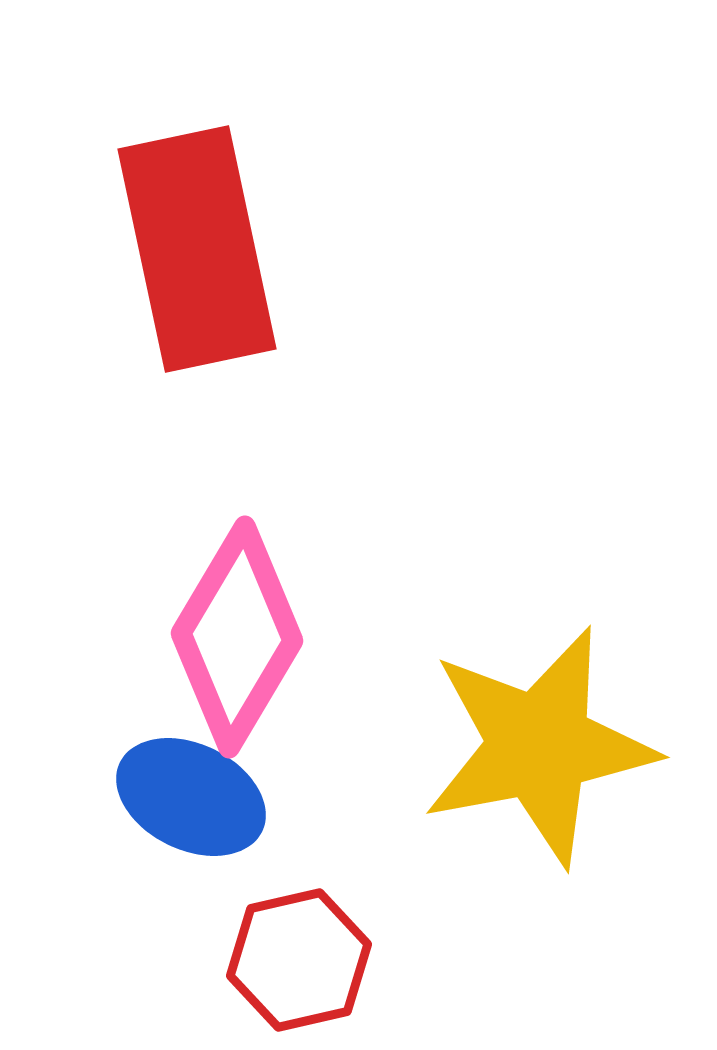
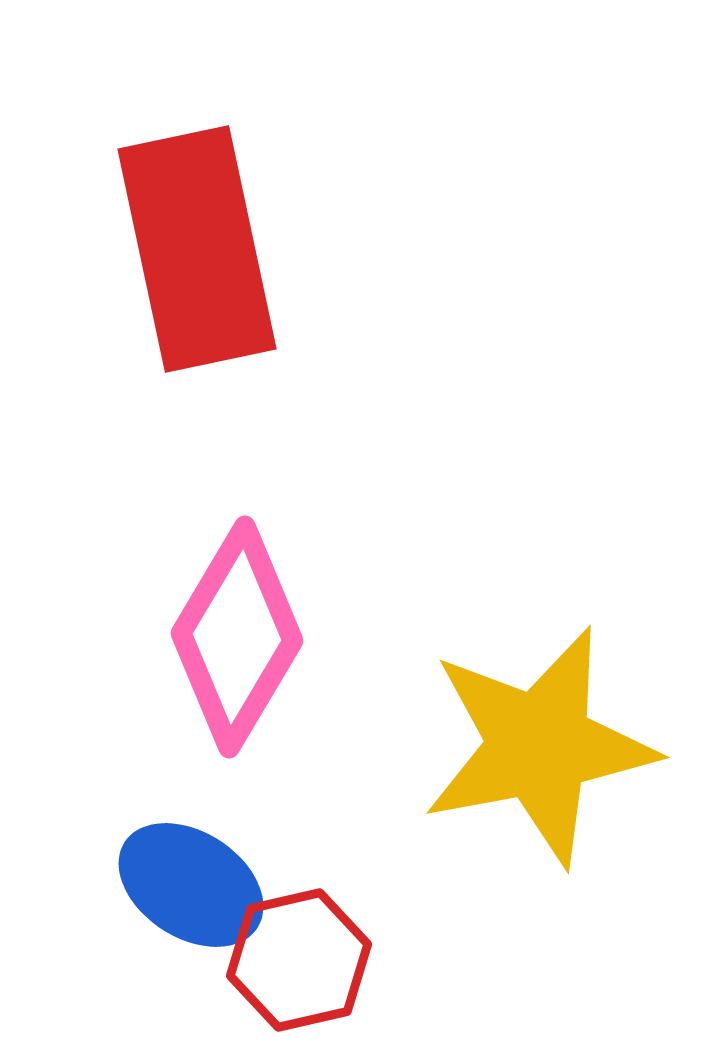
blue ellipse: moved 88 px down; rotated 7 degrees clockwise
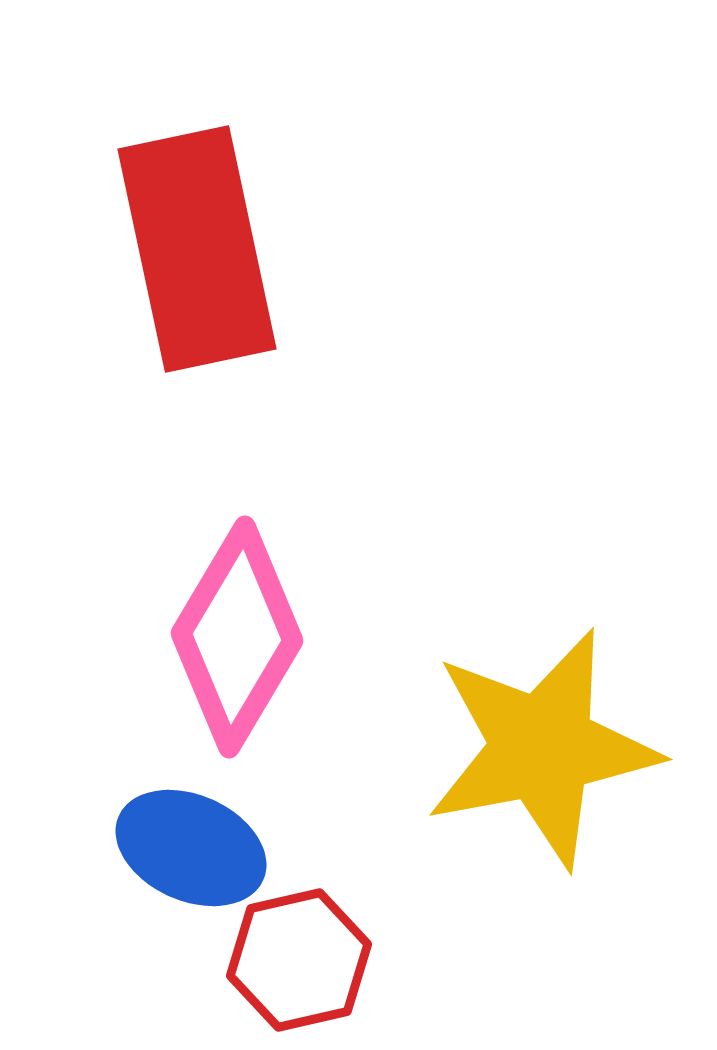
yellow star: moved 3 px right, 2 px down
blue ellipse: moved 37 px up; rotated 9 degrees counterclockwise
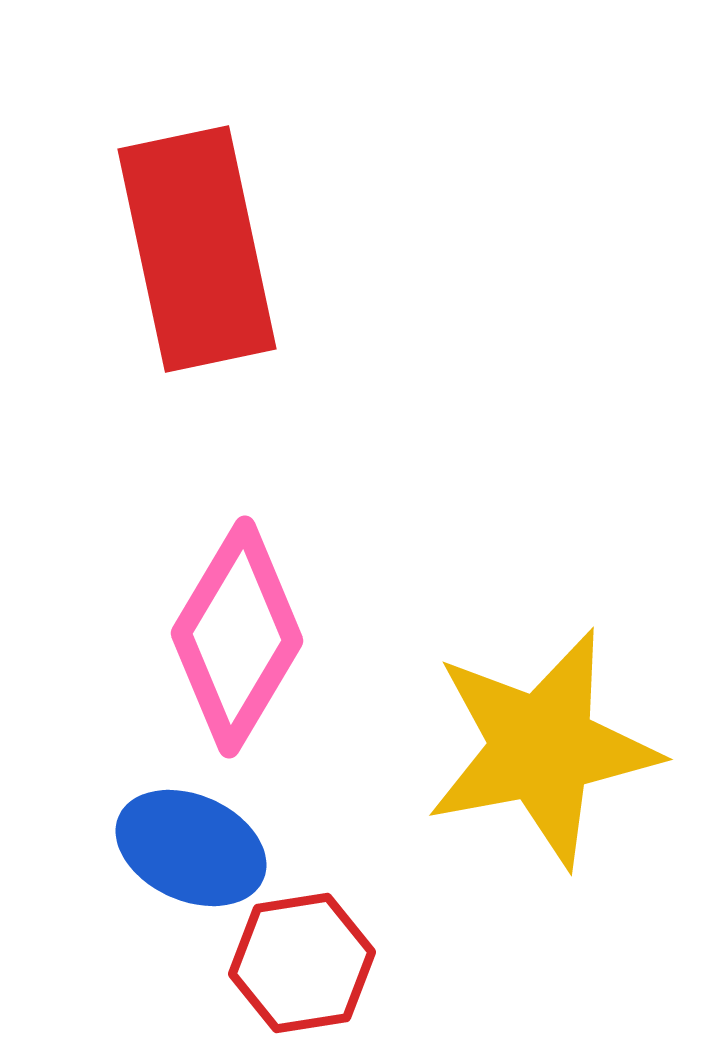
red hexagon: moved 3 px right, 3 px down; rotated 4 degrees clockwise
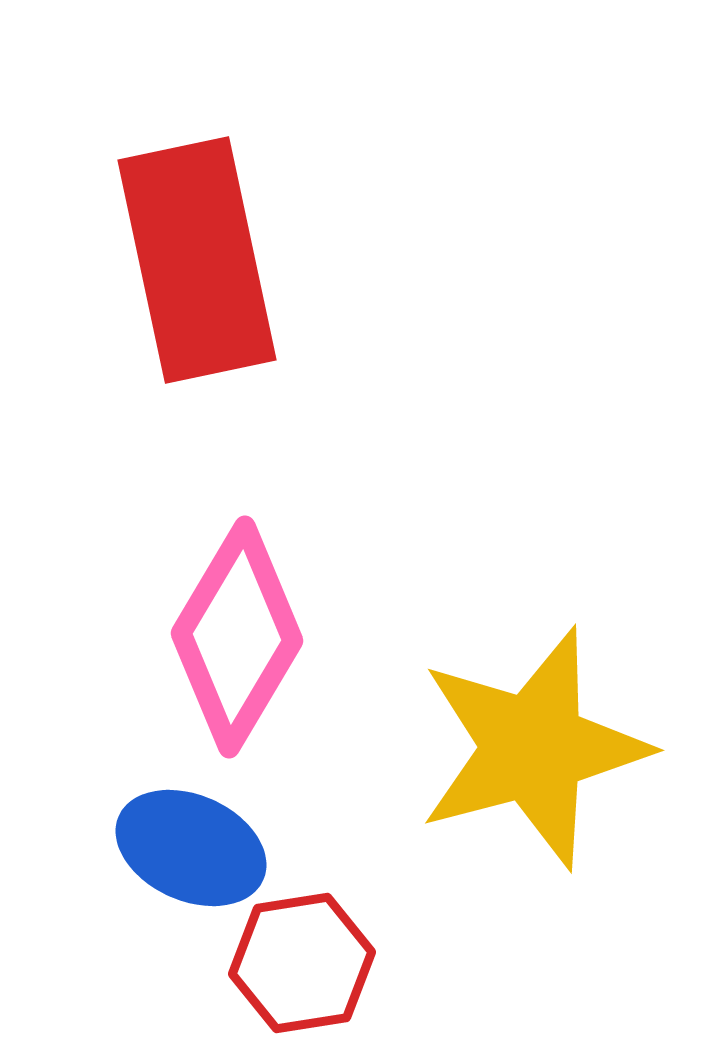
red rectangle: moved 11 px down
yellow star: moved 9 px left; rotated 4 degrees counterclockwise
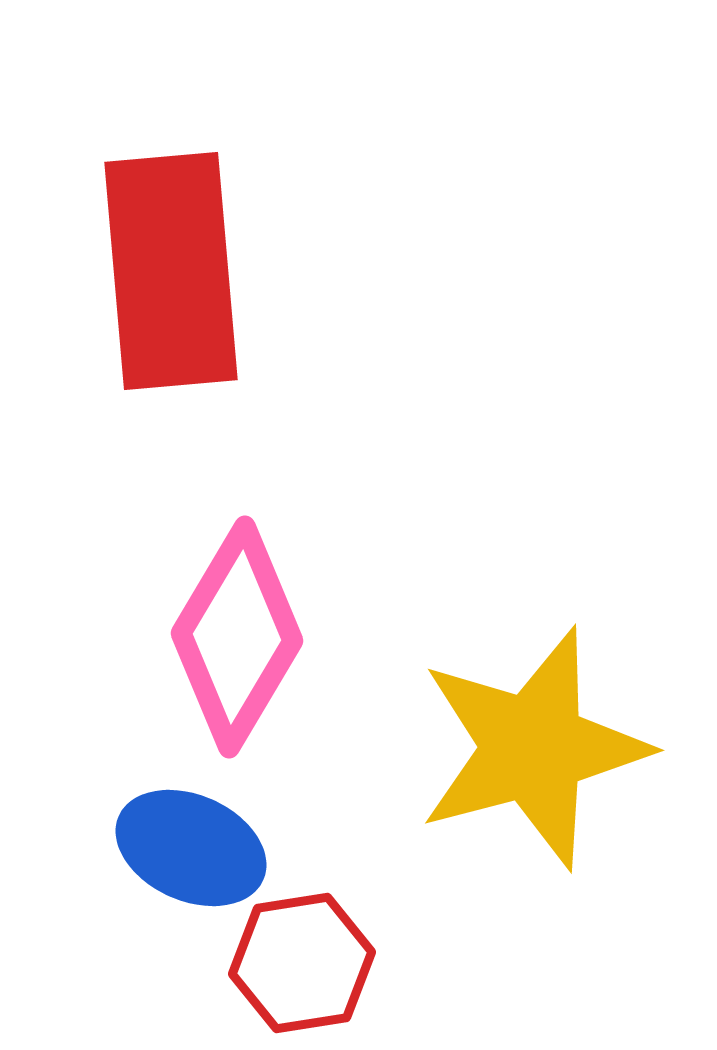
red rectangle: moved 26 px left, 11 px down; rotated 7 degrees clockwise
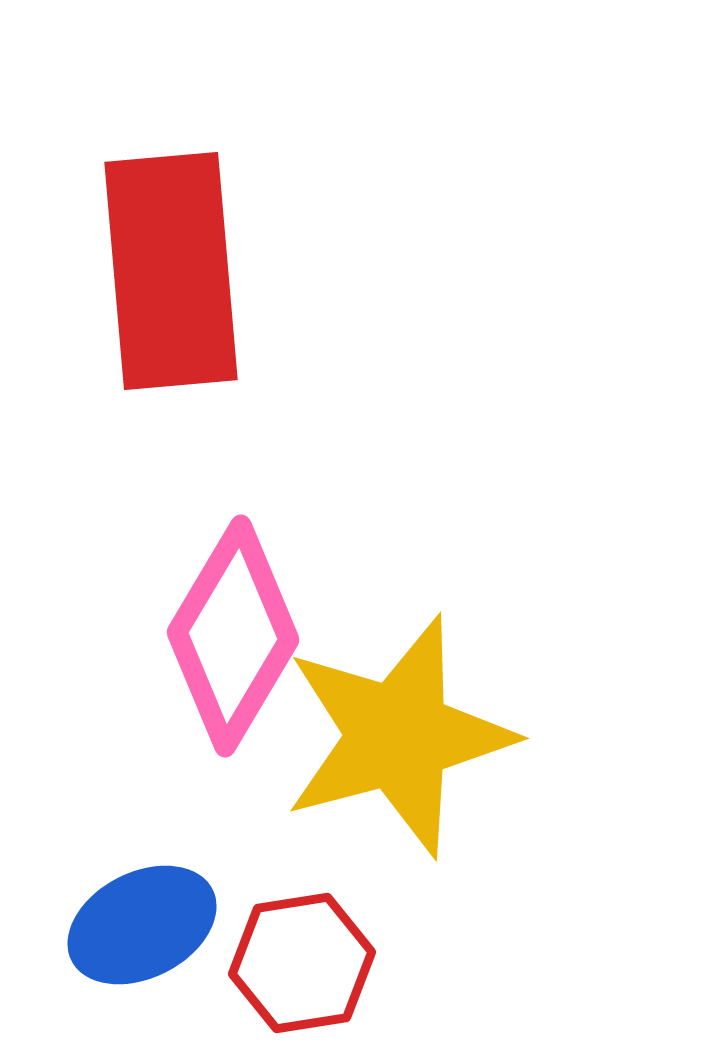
pink diamond: moved 4 px left, 1 px up
yellow star: moved 135 px left, 12 px up
blue ellipse: moved 49 px left, 77 px down; rotated 51 degrees counterclockwise
